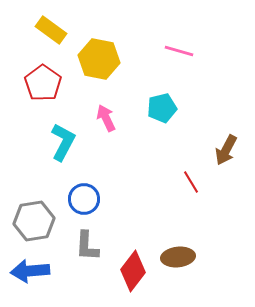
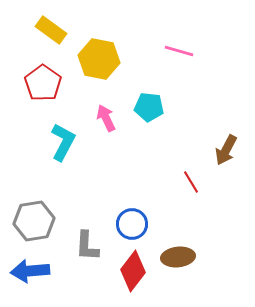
cyan pentagon: moved 13 px left, 1 px up; rotated 20 degrees clockwise
blue circle: moved 48 px right, 25 px down
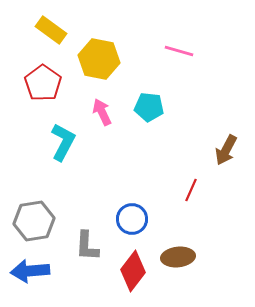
pink arrow: moved 4 px left, 6 px up
red line: moved 8 px down; rotated 55 degrees clockwise
blue circle: moved 5 px up
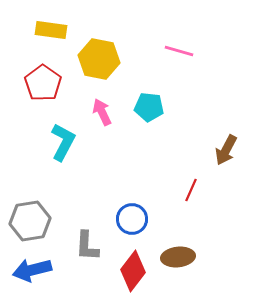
yellow rectangle: rotated 28 degrees counterclockwise
gray hexagon: moved 4 px left
blue arrow: moved 2 px right, 1 px up; rotated 9 degrees counterclockwise
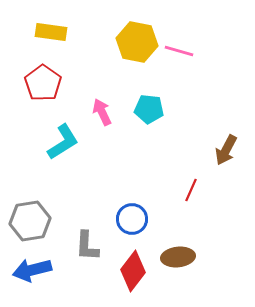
yellow rectangle: moved 2 px down
yellow hexagon: moved 38 px right, 17 px up
cyan pentagon: moved 2 px down
cyan L-shape: rotated 30 degrees clockwise
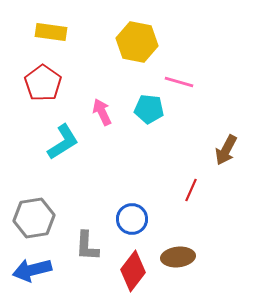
pink line: moved 31 px down
gray hexagon: moved 4 px right, 3 px up
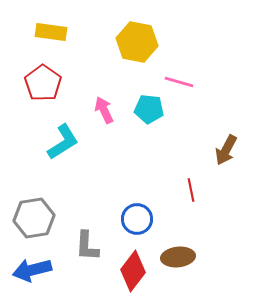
pink arrow: moved 2 px right, 2 px up
red line: rotated 35 degrees counterclockwise
blue circle: moved 5 px right
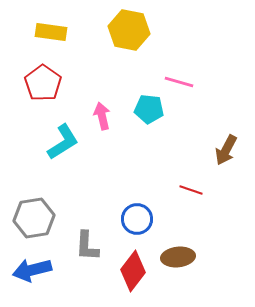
yellow hexagon: moved 8 px left, 12 px up
pink arrow: moved 2 px left, 6 px down; rotated 12 degrees clockwise
red line: rotated 60 degrees counterclockwise
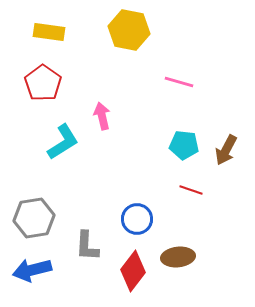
yellow rectangle: moved 2 px left
cyan pentagon: moved 35 px right, 36 px down
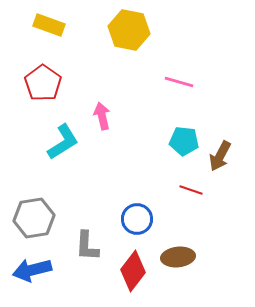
yellow rectangle: moved 7 px up; rotated 12 degrees clockwise
cyan pentagon: moved 4 px up
brown arrow: moved 6 px left, 6 px down
